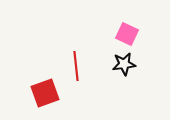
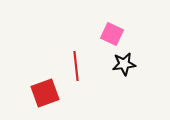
pink square: moved 15 px left
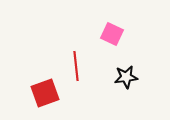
black star: moved 2 px right, 13 px down
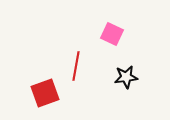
red line: rotated 16 degrees clockwise
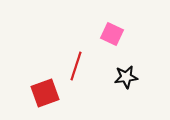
red line: rotated 8 degrees clockwise
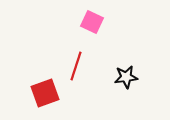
pink square: moved 20 px left, 12 px up
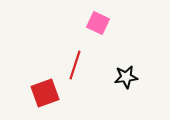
pink square: moved 6 px right, 1 px down
red line: moved 1 px left, 1 px up
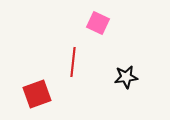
red line: moved 2 px left, 3 px up; rotated 12 degrees counterclockwise
red square: moved 8 px left, 1 px down
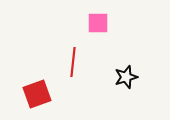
pink square: rotated 25 degrees counterclockwise
black star: rotated 10 degrees counterclockwise
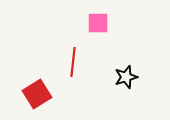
red square: rotated 12 degrees counterclockwise
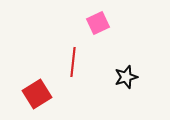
pink square: rotated 25 degrees counterclockwise
